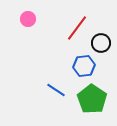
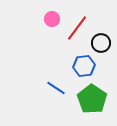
pink circle: moved 24 px right
blue line: moved 2 px up
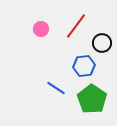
pink circle: moved 11 px left, 10 px down
red line: moved 1 px left, 2 px up
black circle: moved 1 px right
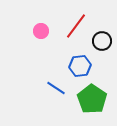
pink circle: moved 2 px down
black circle: moved 2 px up
blue hexagon: moved 4 px left
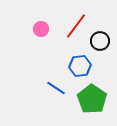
pink circle: moved 2 px up
black circle: moved 2 px left
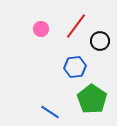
blue hexagon: moved 5 px left, 1 px down
blue line: moved 6 px left, 24 px down
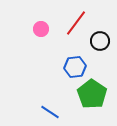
red line: moved 3 px up
green pentagon: moved 5 px up
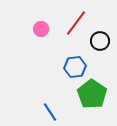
blue line: rotated 24 degrees clockwise
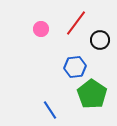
black circle: moved 1 px up
blue line: moved 2 px up
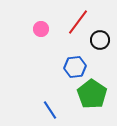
red line: moved 2 px right, 1 px up
